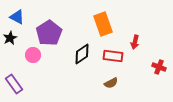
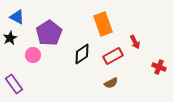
red arrow: rotated 40 degrees counterclockwise
red rectangle: rotated 36 degrees counterclockwise
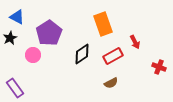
purple rectangle: moved 1 px right, 4 px down
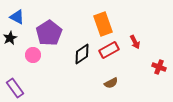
red rectangle: moved 4 px left, 6 px up
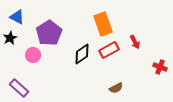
red cross: moved 1 px right
brown semicircle: moved 5 px right, 5 px down
purple rectangle: moved 4 px right; rotated 12 degrees counterclockwise
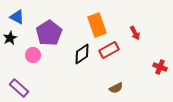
orange rectangle: moved 6 px left, 1 px down
red arrow: moved 9 px up
